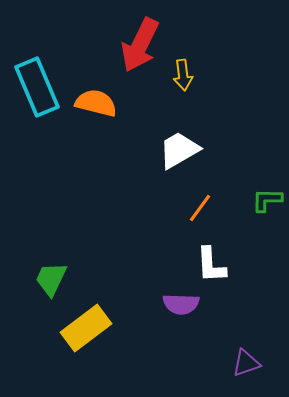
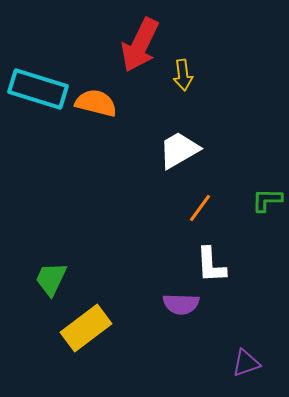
cyan rectangle: moved 1 px right, 2 px down; rotated 50 degrees counterclockwise
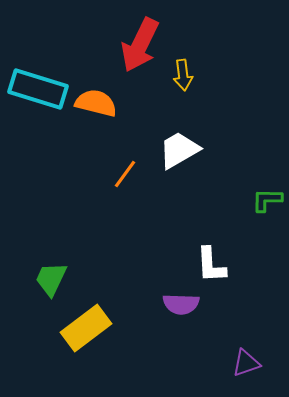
orange line: moved 75 px left, 34 px up
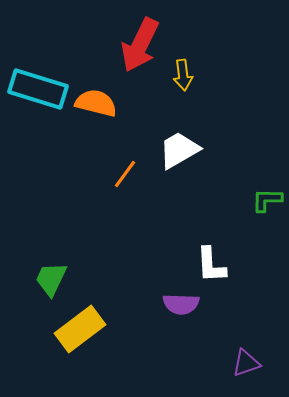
yellow rectangle: moved 6 px left, 1 px down
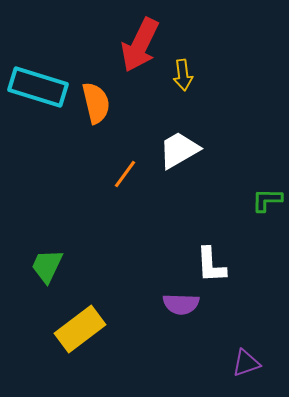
cyan rectangle: moved 2 px up
orange semicircle: rotated 63 degrees clockwise
green trapezoid: moved 4 px left, 13 px up
